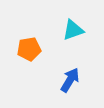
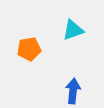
blue arrow: moved 3 px right, 11 px down; rotated 25 degrees counterclockwise
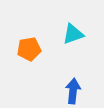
cyan triangle: moved 4 px down
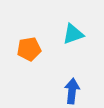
blue arrow: moved 1 px left
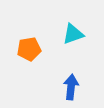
blue arrow: moved 1 px left, 4 px up
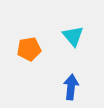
cyan triangle: moved 2 px down; rotated 50 degrees counterclockwise
